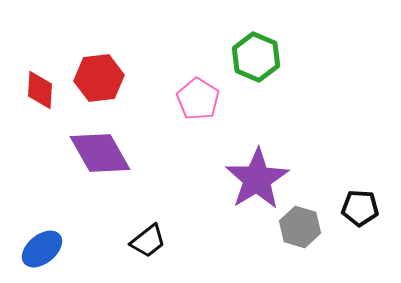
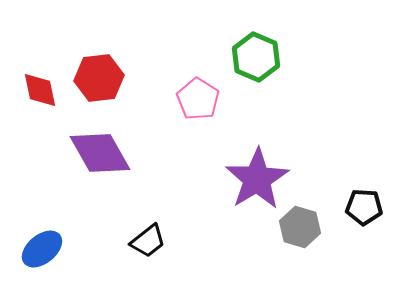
red diamond: rotated 15 degrees counterclockwise
black pentagon: moved 4 px right, 1 px up
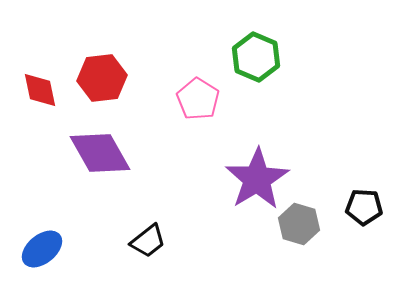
red hexagon: moved 3 px right
gray hexagon: moved 1 px left, 3 px up
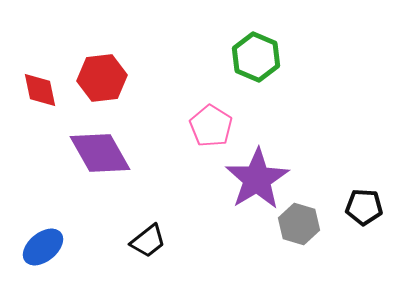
pink pentagon: moved 13 px right, 27 px down
blue ellipse: moved 1 px right, 2 px up
